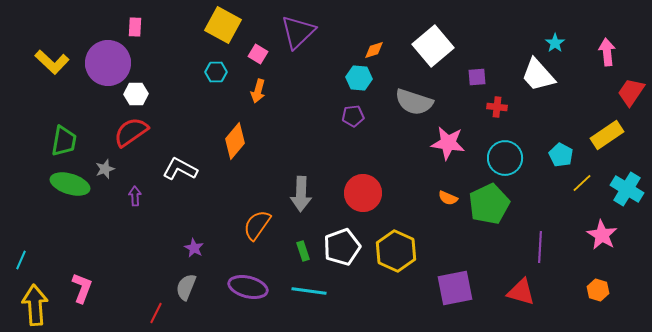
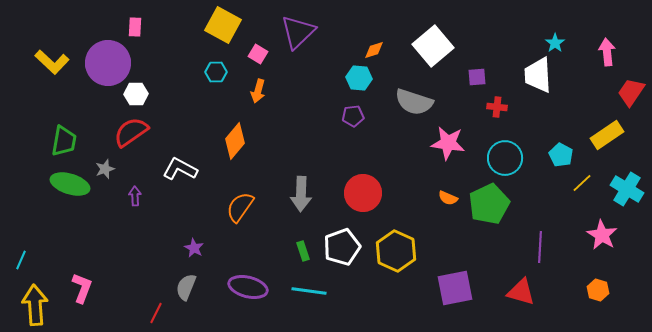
white trapezoid at (538, 75): rotated 39 degrees clockwise
orange semicircle at (257, 225): moved 17 px left, 18 px up
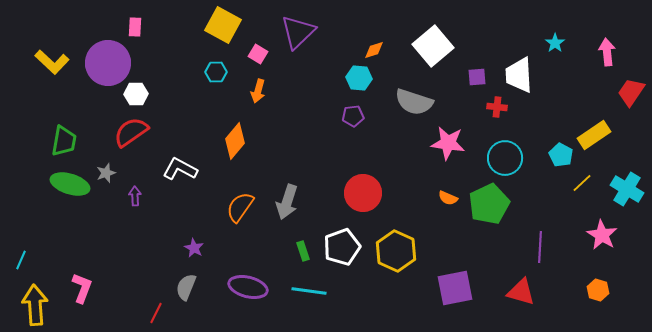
white trapezoid at (538, 75): moved 19 px left
yellow rectangle at (607, 135): moved 13 px left
gray star at (105, 169): moved 1 px right, 4 px down
gray arrow at (301, 194): moved 14 px left, 8 px down; rotated 16 degrees clockwise
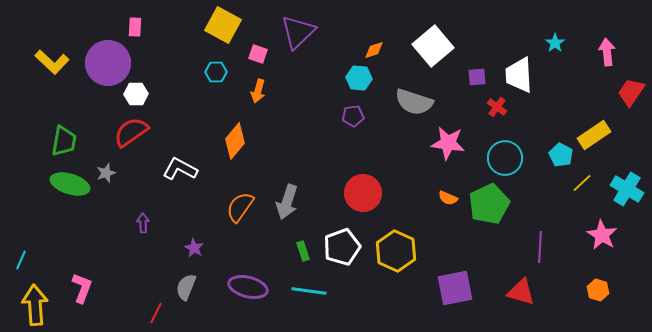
pink square at (258, 54): rotated 12 degrees counterclockwise
red cross at (497, 107): rotated 30 degrees clockwise
purple arrow at (135, 196): moved 8 px right, 27 px down
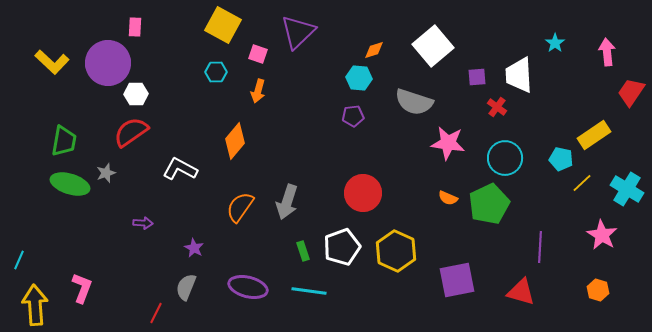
cyan pentagon at (561, 155): moved 4 px down; rotated 15 degrees counterclockwise
purple arrow at (143, 223): rotated 96 degrees clockwise
cyan line at (21, 260): moved 2 px left
purple square at (455, 288): moved 2 px right, 8 px up
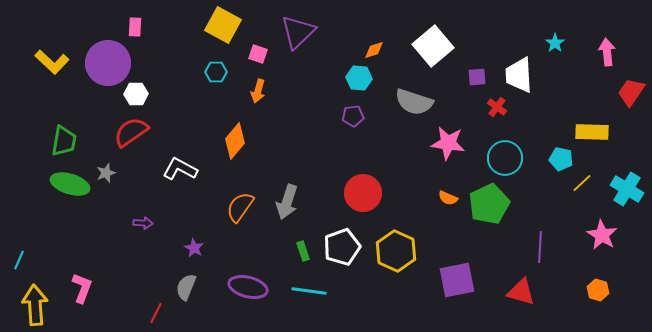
yellow rectangle at (594, 135): moved 2 px left, 3 px up; rotated 36 degrees clockwise
